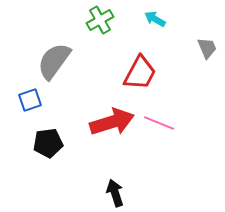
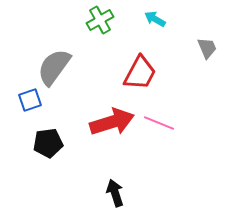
gray semicircle: moved 6 px down
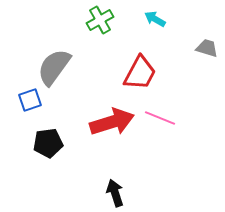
gray trapezoid: rotated 50 degrees counterclockwise
pink line: moved 1 px right, 5 px up
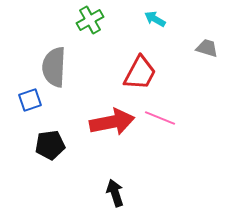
green cross: moved 10 px left
gray semicircle: rotated 33 degrees counterclockwise
red arrow: rotated 6 degrees clockwise
black pentagon: moved 2 px right, 2 px down
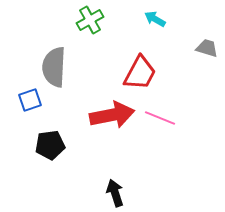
red arrow: moved 7 px up
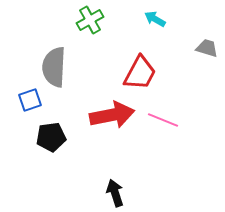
pink line: moved 3 px right, 2 px down
black pentagon: moved 1 px right, 8 px up
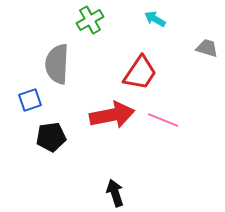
gray semicircle: moved 3 px right, 3 px up
red trapezoid: rotated 6 degrees clockwise
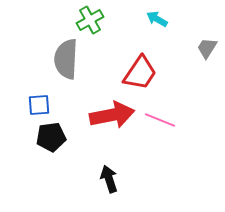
cyan arrow: moved 2 px right
gray trapezoid: rotated 75 degrees counterclockwise
gray semicircle: moved 9 px right, 5 px up
blue square: moved 9 px right, 5 px down; rotated 15 degrees clockwise
pink line: moved 3 px left
black arrow: moved 6 px left, 14 px up
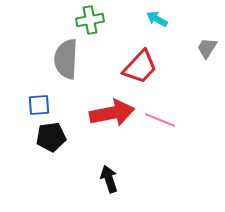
green cross: rotated 20 degrees clockwise
red trapezoid: moved 6 px up; rotated 9 degrees clockwise
red arrow: moved 2 px up
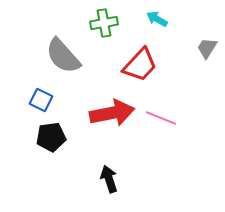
green cross: moved 14 px right, 3 px down
gray semicircle: moved 3 px left, 3 px up; rotated 45 degrees counterclockwise
red trapezoid: moved 2 px up
blue square: moved 2 px right, 5 px up; rotated 30 degrees clockwise
pink line: moved 1 px right, 2 px up
